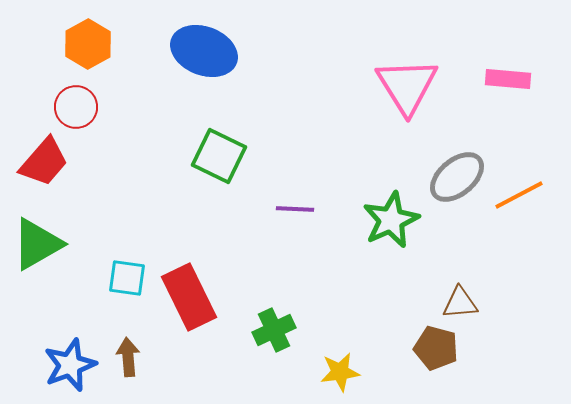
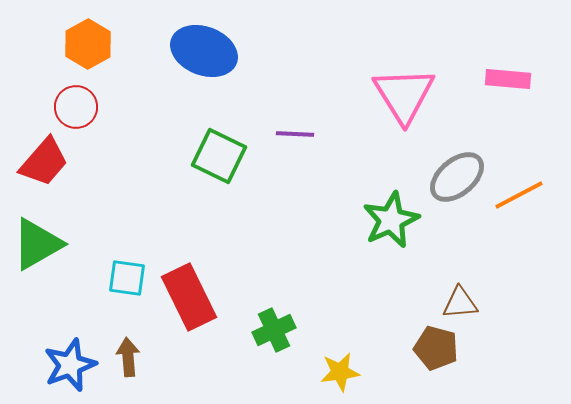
pink triangle: moved 3 px left, 9 px down
purple line: moved 75 px up
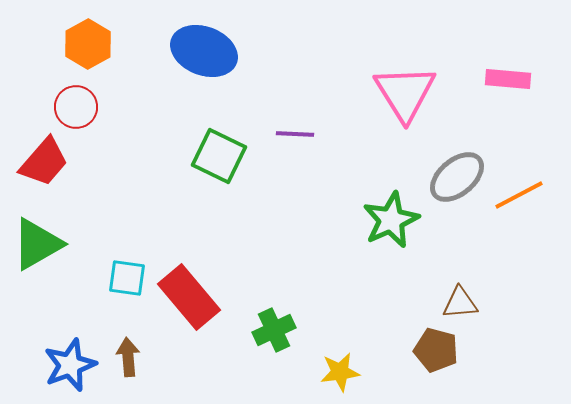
pink triangle: moved 1 px right, 2 px up
red rectangle: rotated 14 degrees counterclockwise
brown pentagon: moved 2 px down
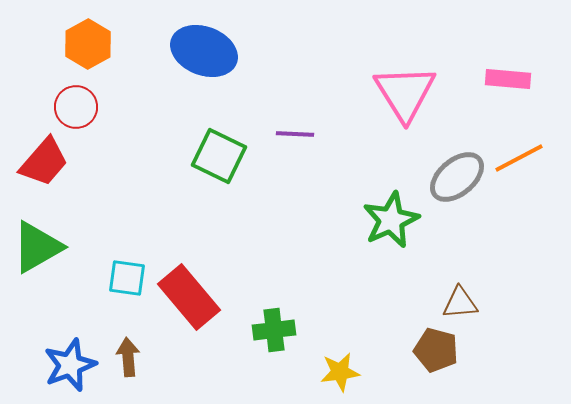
orange line: moved 37 px up
green triangle: moved 3 px down
green cross: rotated 18 degrees clockwise
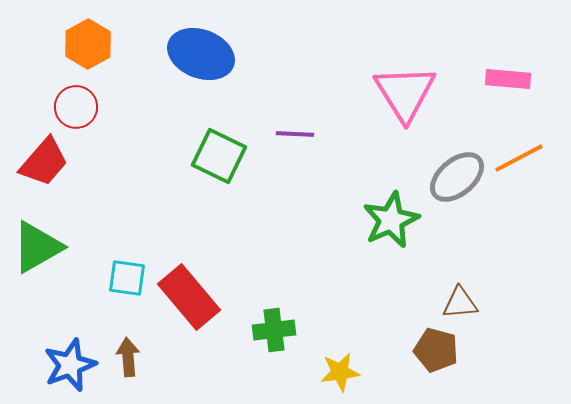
blue ellipse: moved 3 px left, 3 px down
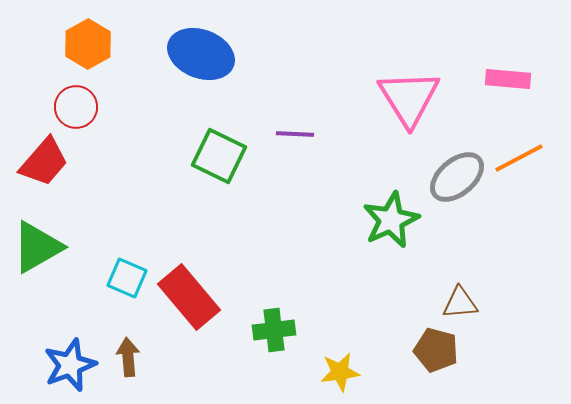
pink triangle: moved 4 px right, 5 px down
cyan square: rotated 15 degrees clockwise
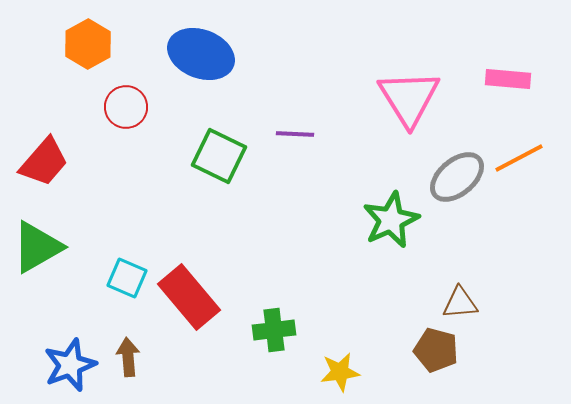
red circle: moved 50 px right
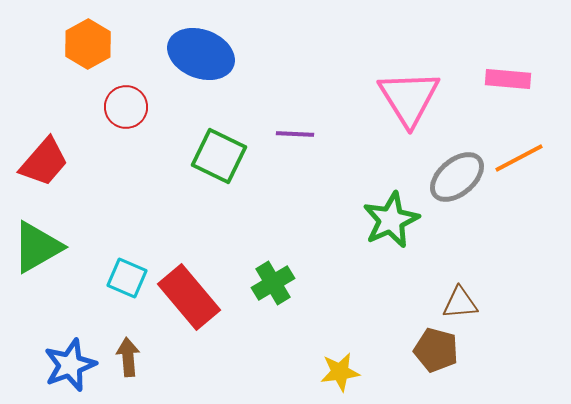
green cross: moved 1 px left, 47 px up; rotated 24 degrees counterclockwise
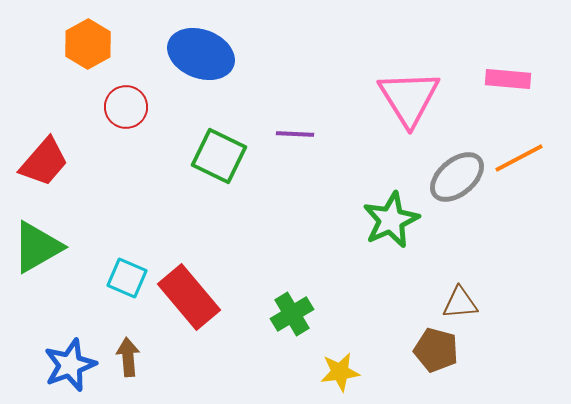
green cross: moved 19 px right, 31 px down
